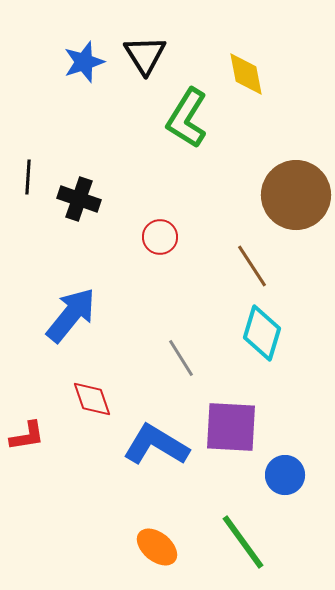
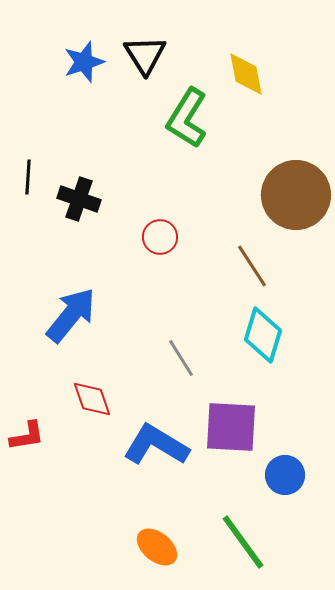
cyan diamond: moved 1 px right, 2 px down
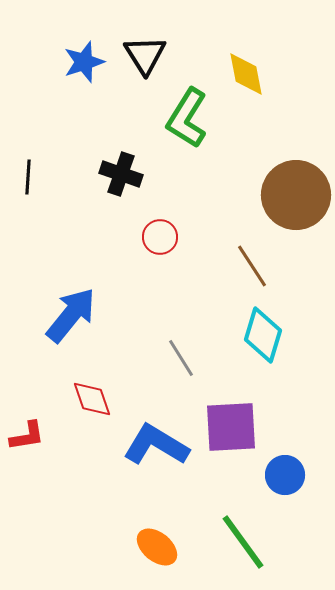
black cross: moved 42 px right, 25 px up
purple square: rotated 6 degrees counterclockwise
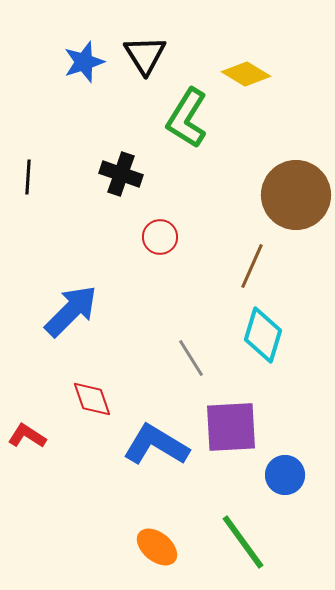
yellow diamond: rotated 48 degrees counterclockwise
brown line: rotated 57 degrees clockwise
blue arrow: moved 4 px up; rotated 6 degrees clockwise
gray line: moved 10 px right
red L-shape: rotated 138 degrees counterclockwise
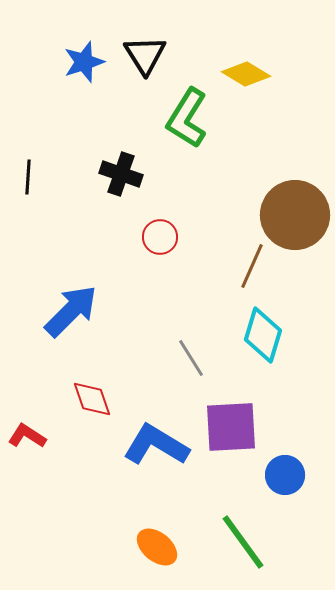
brown circle: moved 1 px left, 20 px down
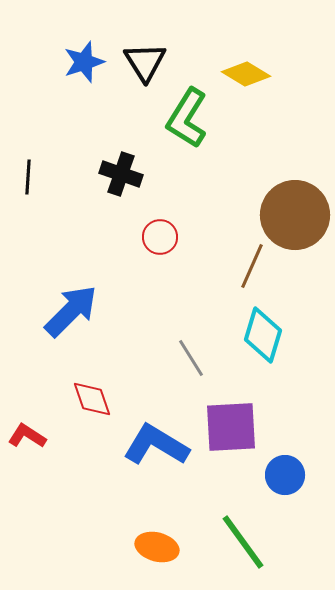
black triangle: moved 7 px down
orange ellipse: rotated 24 degrees counterclockwise
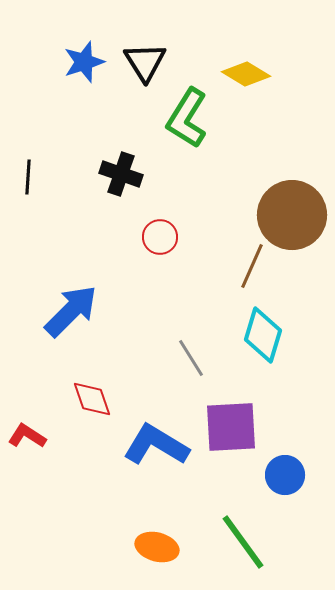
brown circle: moved 3 px left
